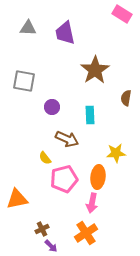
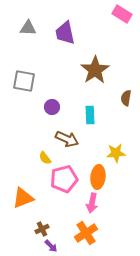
orange triangle: moved 6 px right, 1 px up; rotated 10 degrees counterclockwise
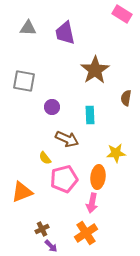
orange triangle: moved 1 px left, 6 px up
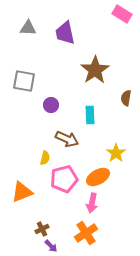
purple circle: moved 1 px left, 2 px up
yellow star: rotated 30 degrees counterclockwise
yellow semicircle: rotated 128 degrees counterclockwise
orange ellipse: rotated 55 degrees clockwise
